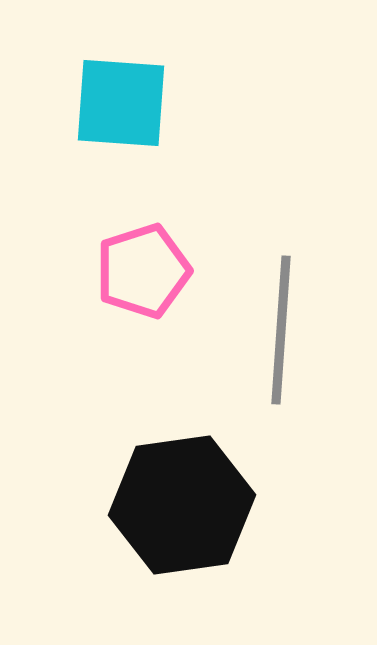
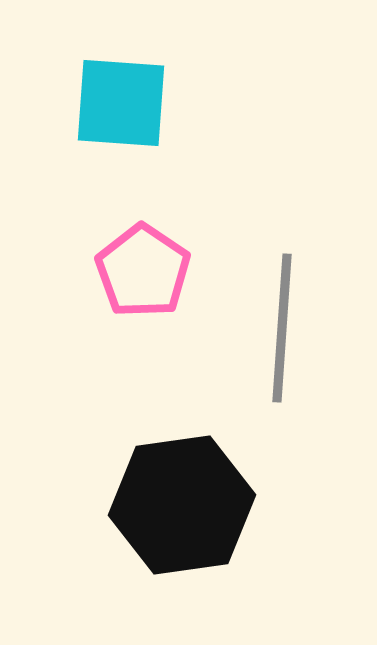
pink pentagon: rotated 20 degrees counterclockwise
gray line: moved 1 px right, 2 px up
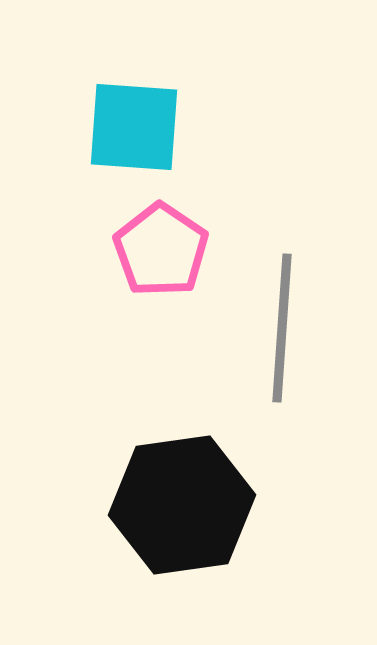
cyan square: moved 13 px right, 24 px down
pink pentagon: moved 18 px right, 21 px up
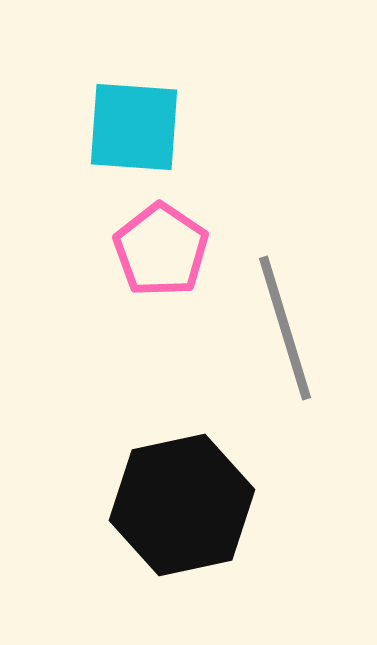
gray line: moved 3 px right; rotated 21 degrees counterclockwise
black hexagon: rotated 4 degrees counterclockwise
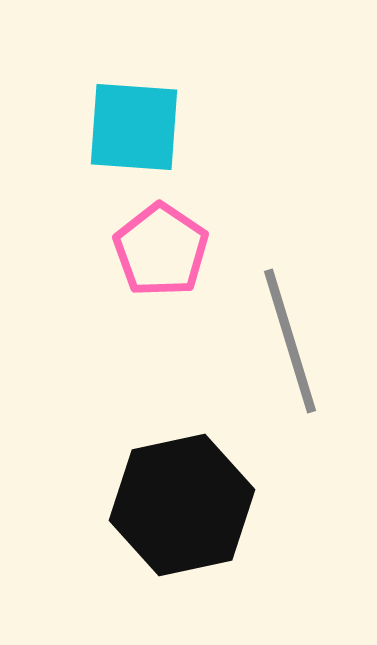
gray line: moved 5 px right, 13 px down
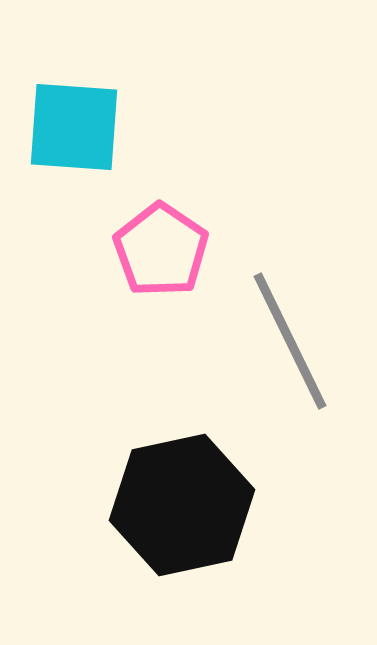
cyan square: moved 60 px left
gray line: rotated 9 degrees counterclockwise
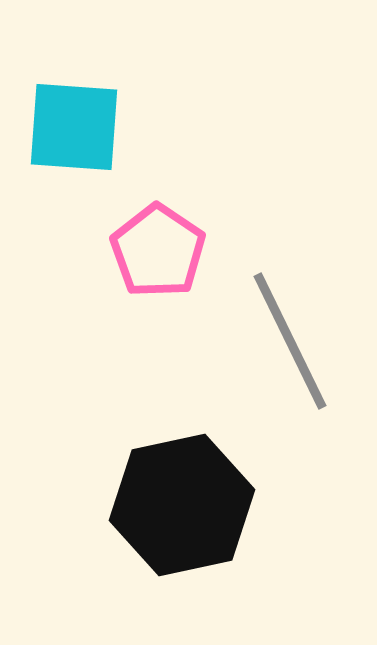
pink pentagon: moved 3 px left, 1 px down
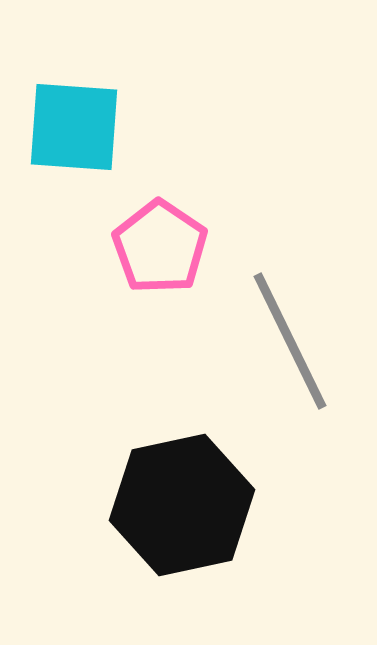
pink pentagon: moved 2 px right, 4 px up
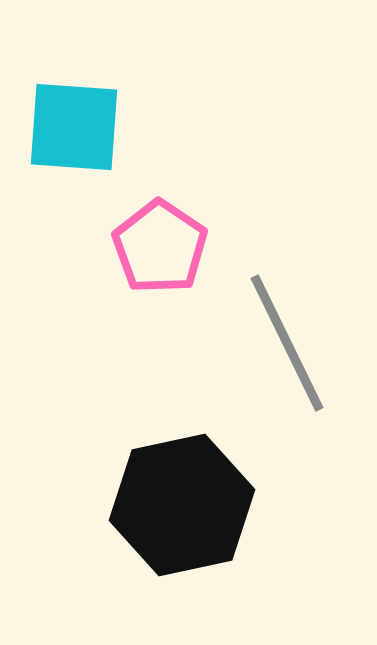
gray line: moved 3 px left, 2 px down
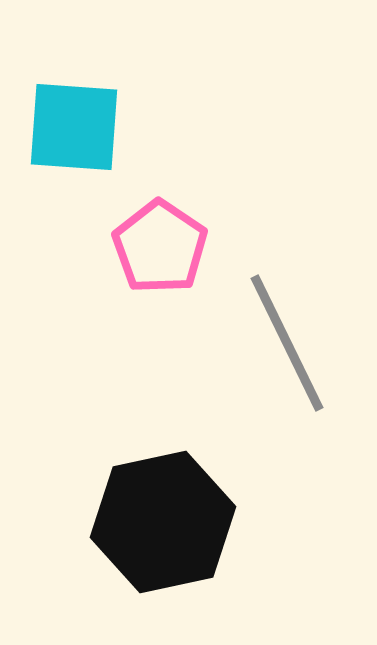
black hexagon: moved 19 px left, 17 px down
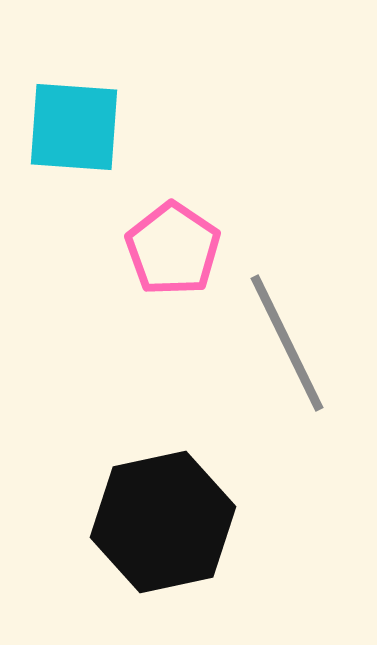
pink pentagon: moved 13 px right, 2 px down
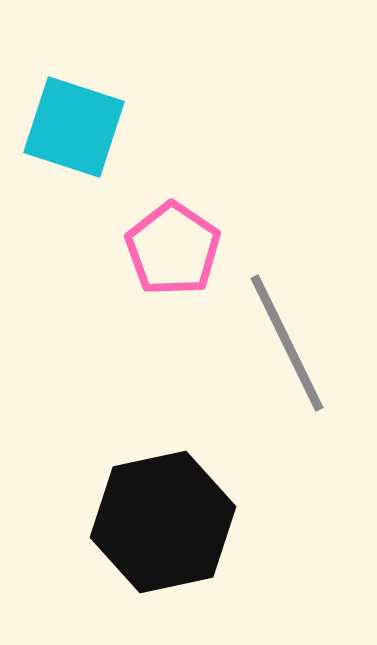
cyan square: rotated 14 degrees clockwise
